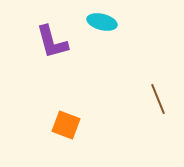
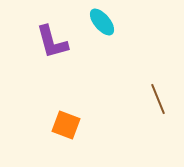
cyan ellipse: rotated 36 degrees clockwise
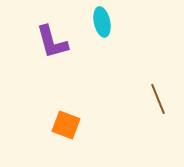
cyan ellipse: rotated 28 degrees clockwise
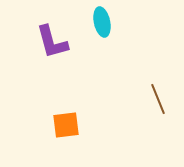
orange square: rotated 28 degrees counterclockwise
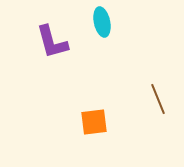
orange square: moved 28 px right, 3 px up
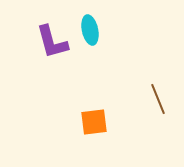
cyan ellipse: moved 12 px left, 8 px down
